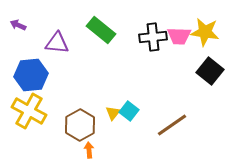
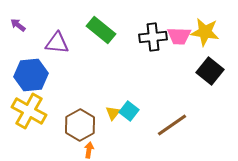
purple arrow: rotated 14 degrees clockwise
orange arrow: rotated 14 degrees clockwise
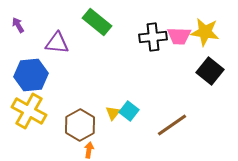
purple arrow: rotated 21 degrees clockwise
green rectangle: moved 4 px left, 8 px up
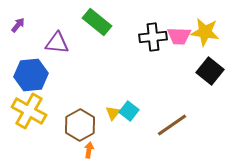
purple arrow: rotated 70 degrees clockwise
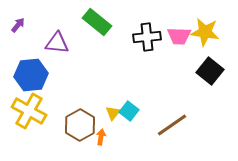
black cross: moved 6 px left
orange arrow: moved 12 px right, 13 px up
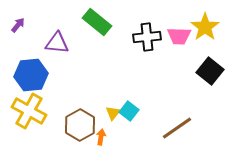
yellow star: moved 5 px up; rotated 28 degrees clockwise
brown line: moved 5 px right, 3 px down
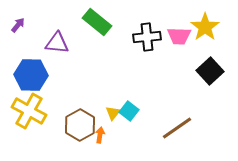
black square: rotated 8 degrees clockwise
blue hexagon: rotated 8 degrees clockwise
orange arrow: moved 1 px left, 2 px up
